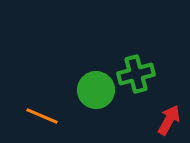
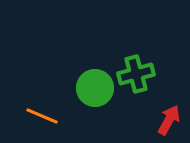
green circle: moved 1 px left, 2 px up
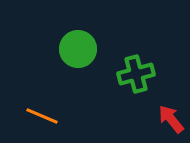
green circle: moved 17 px left, 39 px up
red arrow: moved 2 px right, 1 px up; rotated 68 degrees counterclockwise
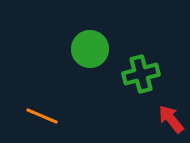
green circle: moved 12 px right
green cross: moved 5 px right
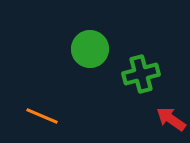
red arrow: rotated 16 degrees counterclockwise
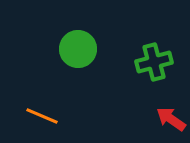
green circle: moved 12 px left
green cross: moved 13 px right, 12 px up
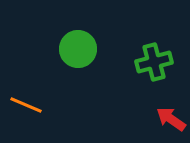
orange line: moved 16 px left, 11 px up
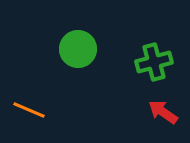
orange line: moved 3 px right, 5 px down
red arrow: moved 8 px left, 7 px up
